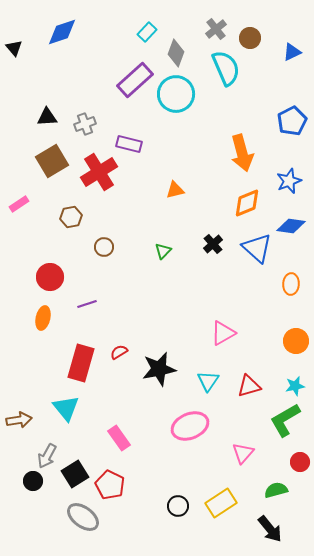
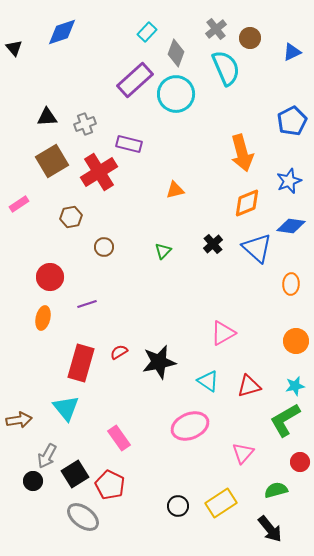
black star at (159, 369): moved 7 px up
cyan triangle at (208, 381): rotated 30 degrees counterclockwise
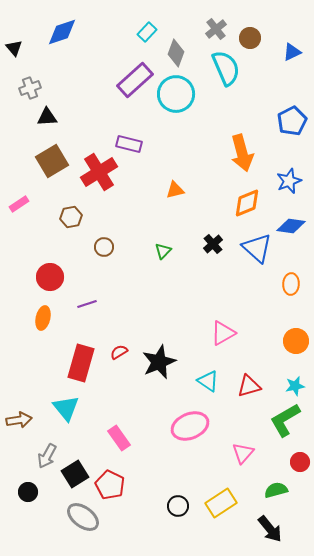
gray cross at (85, 124): moved 55 px left, 36 px up
black star at (159, 362): rotated 12 degrees counterclockwise
black circle at (33, 481): moved 5 px left, 11 px down
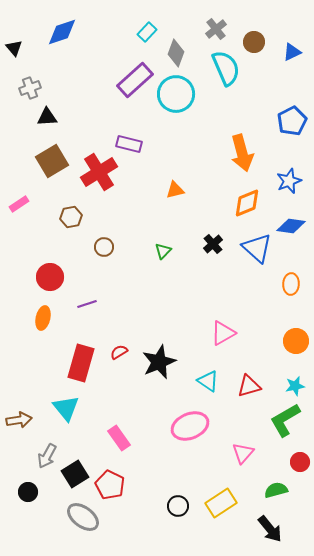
brown circle at (250, 38): moved 4 px right, 4 px down
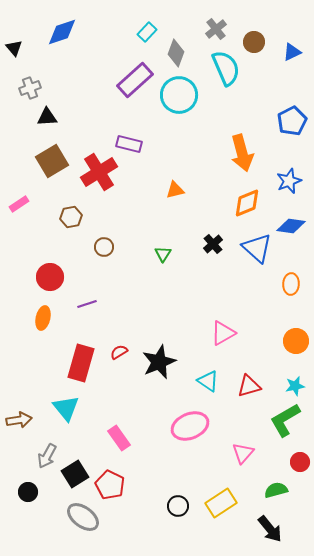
cyan circle at (176, 94): moved 3 px right, 1 px down
green triangle at (163, 251): moved 3 px down; rotated 12 degrees counterclockwise
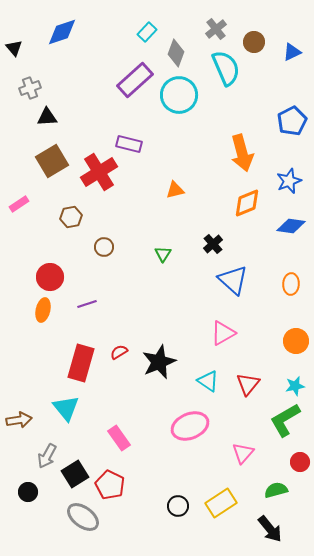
blue triangle at (257, 248): moved 24 px left, 32 px down
orange ellipse at (43, 318): moved 8 px up
red triangle at (249, 386): moved 1 px left, 2 px up; rotated 35 degrees counterclockwise
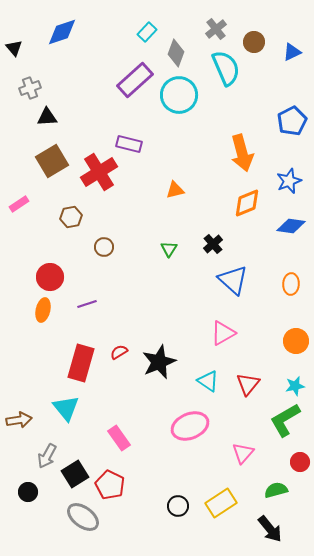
green triangle at (163, 254): moved 6 px right, 5 px up
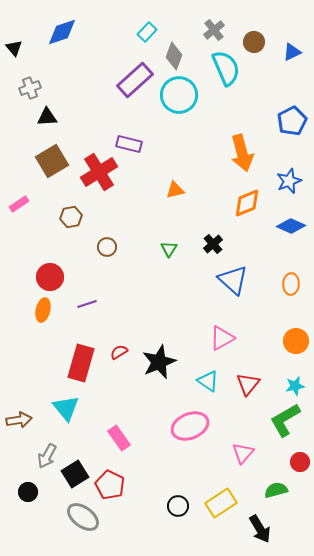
gray cross at (216, 29): moved 2 px left, 1 px down
gray diamond at (176, 53): moved 2 px left, 3 px down
blue diamond at (291, 226): rotated 16 degrees clockwise
brown circle at (104, 247): moved 3 px right
pink triangle at (223, 333): moved 1 px left, 5 px down
black arrow at (270, 529): moved 10 px left; rotated 8 degrees clockwise
